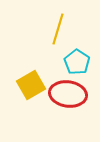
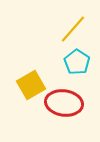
yellow line: moved 15 px right; rotated 24 degrees clockwise
red ellipse: moved 4 px left, 9 px down
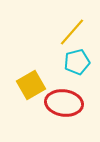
yellow line: moved 1 px left, 3 px down
cyan pentagon: rotated 25 degrees clockwise
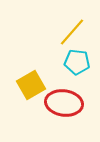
cyan pentagon: rotated 20 degrees clockwise
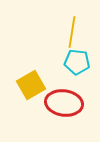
yellow line: rotated 32 degrees counterclockwise
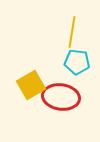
red ellipse: moved 3 px left, 6 px up
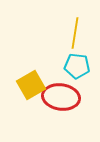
yellow line: moved 3 px right, 1 px down
cyan pentagon: moved 4 px down
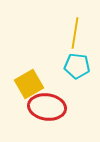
yellow square: moved 2 px left, 1 px up
red ellipse: moved 14 px left, 10 px down
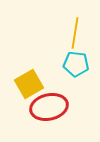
cyan pentagon: moved 1 px left, 2 px up
red ellipse: moved 2 px right; rotated 21 degrees counterclockwise
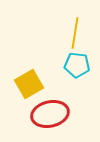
cyan pentagon: moved 1 px right, 1 px down
red ellipse: moved 1 px right, 7 px down
